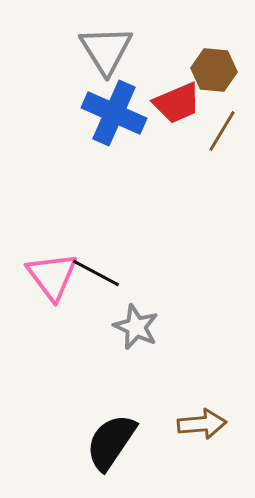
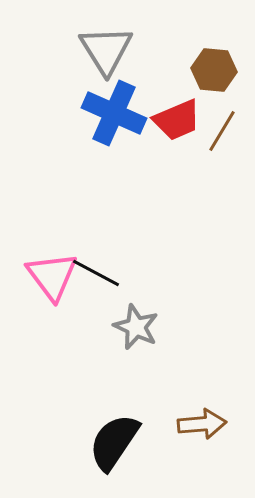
red trapezoid: moved 17 px down
black semicircle: moved 3 px right
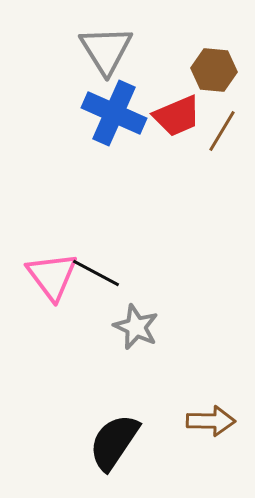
red trapezoid: moved 4 px up
brown arrow: moved 9 px right, 3 px up; rotated 6 degrees clockwise
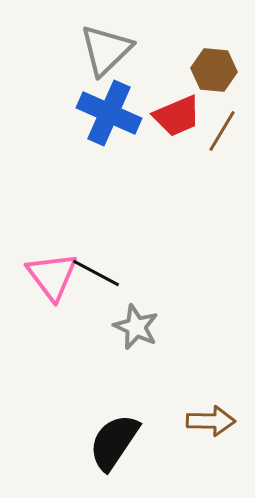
gray triangle: rotated 18 degrees clockwise
blue cross: moved 5 px left
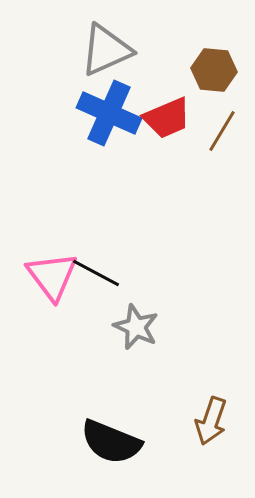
gray triangle: rotated 20 degrees clockwise
red trapezoid: moved 10 px left, 2 px down
brown arrow: rotated 108 degrees clockwise
black semicircle: moved 3 px left; rotated 102 degrees counterclockwise
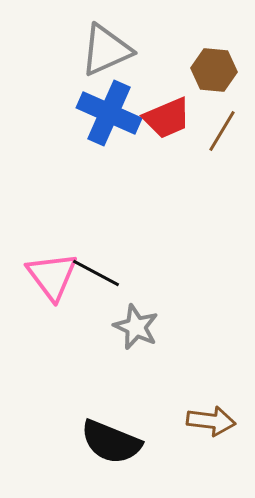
brown arrow: rotated 102 degrees counterclockwise
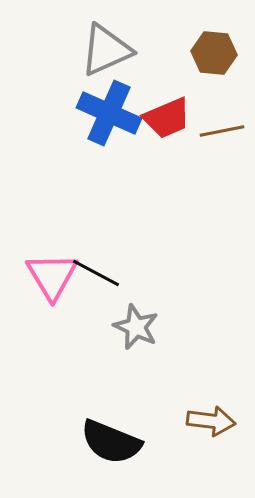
brown hexagon: moved 17 px up
brown line: rotated 48 degrees clockwise
pink triangle: rotated 6 degrees clockwise
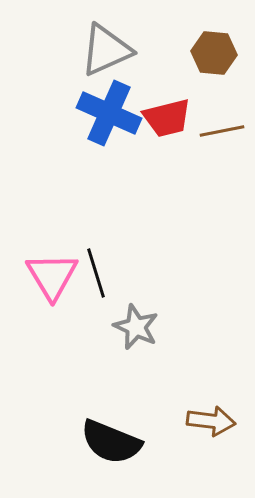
red trapezoid: rotated 9 degrees clockwise
black line: rotated 45 degrees clockwise
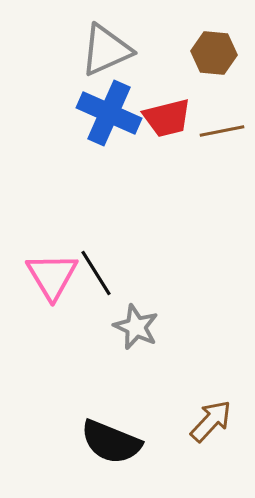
black line: rotated 15 degrees counterclockwise
brown arrow: rotated 54 degrees counterclockwise
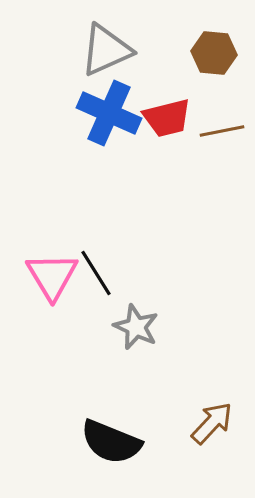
brown arrow: moved 1 px right, 2 px down
